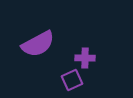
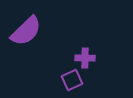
purple semicircle: moved 12 px left, 13 px up; rotated 16 degrees counterclockwise
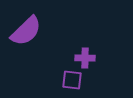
purple square: rotated 30 degrees clockwise
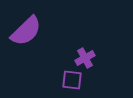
purple cross: rotated 30 degrees counterclockwise
